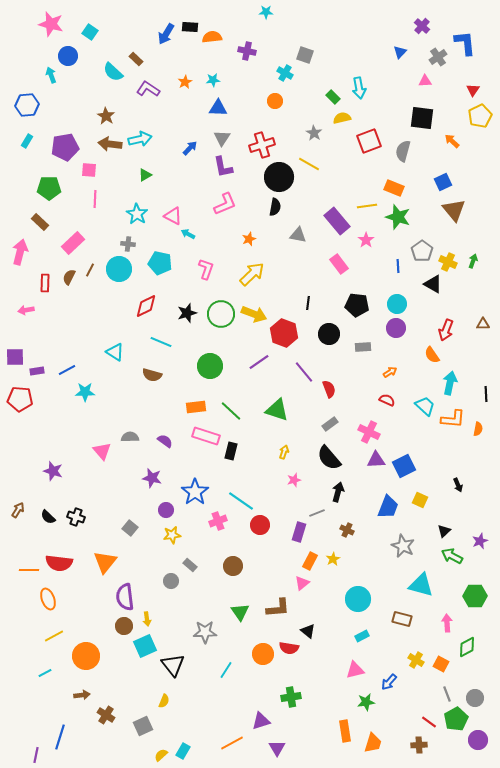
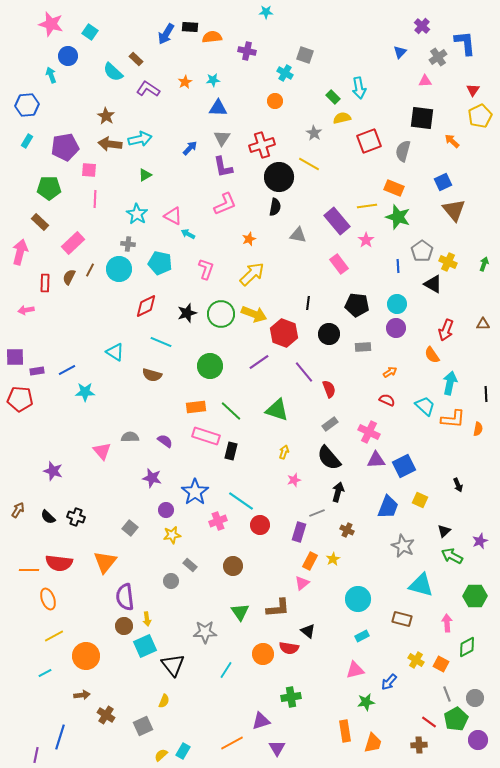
green arrow at (473, 261): moved 11 px right, 3 px down
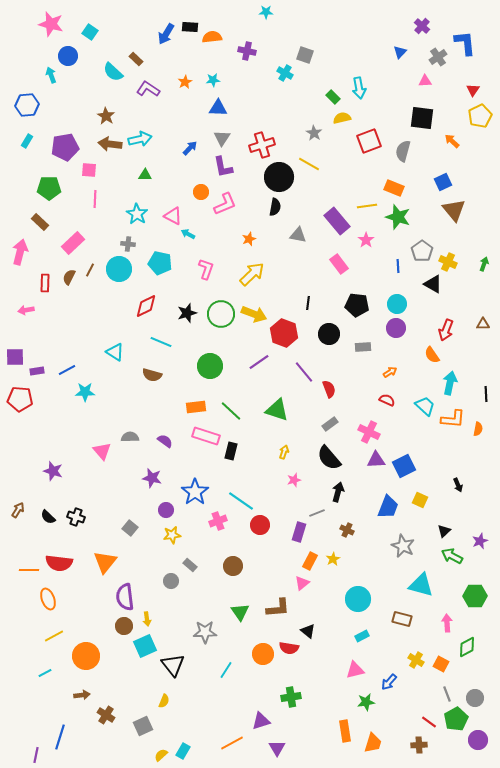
orange circle at (275, 101): moved 74 px left, 91 px down
green triangle at (145, 175): rotated 32 degrees clockwise
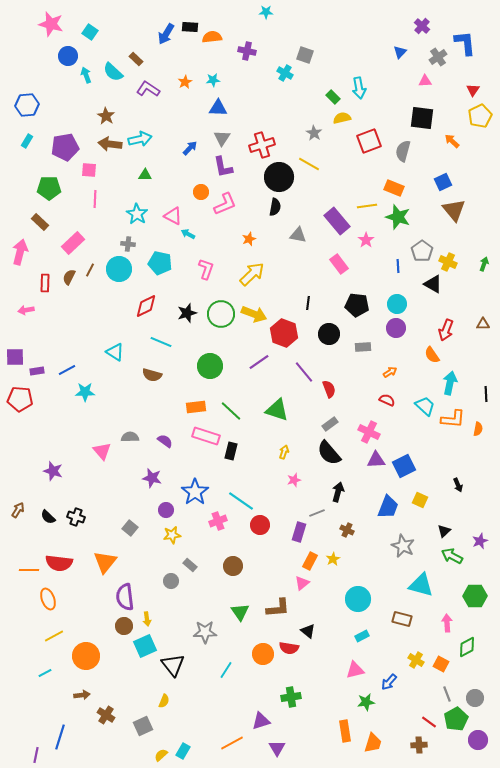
cyan arrow at (51, 75): moved 35 px right
black semicircle at (329, 458): moved 5 px up
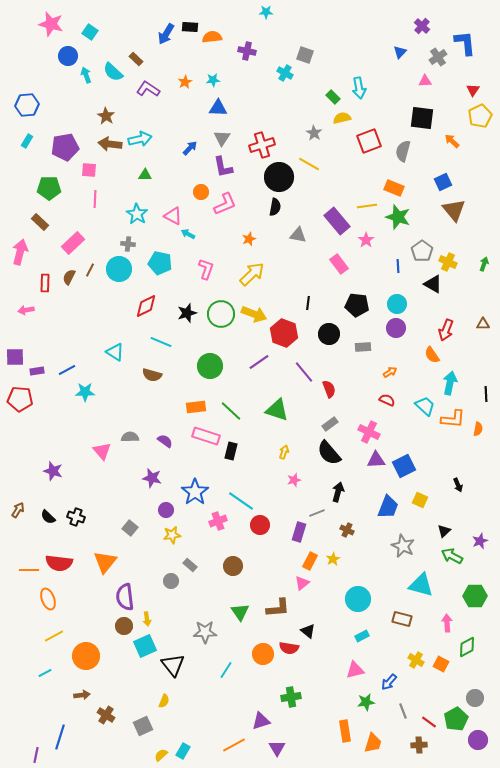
gray line at (447, 694): moved 44 px left, 17 px down
orange line at (232, 743): moved 2 px right, 2 px down
